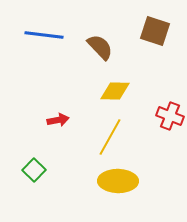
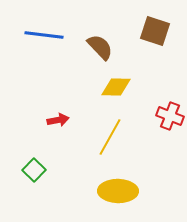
yellow diamond: moved 1 px right, 4 px up
yellow ellipse: moved 10 px down
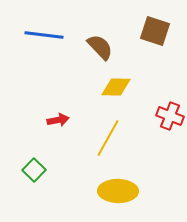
yellow line: moved 2 px left, 1 px down
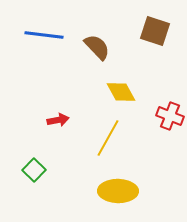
brown semicircle: moved 3 px left
yellow diamond: moved 5 px right, 5 px down; rotated 60 degrees clockwise
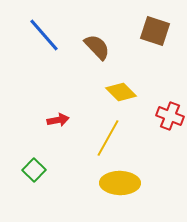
blue line: rotated 42 degrees clockwise
yellow diamond: rotated 16 degrees counterclockwise
yellow ellipse: moved 2 px right, 8 px up
